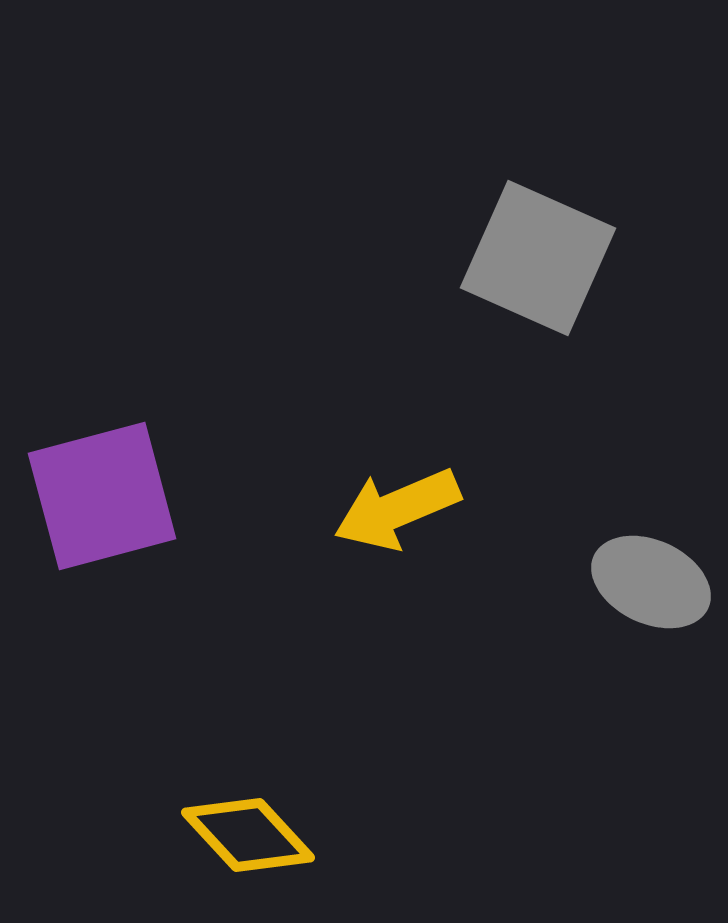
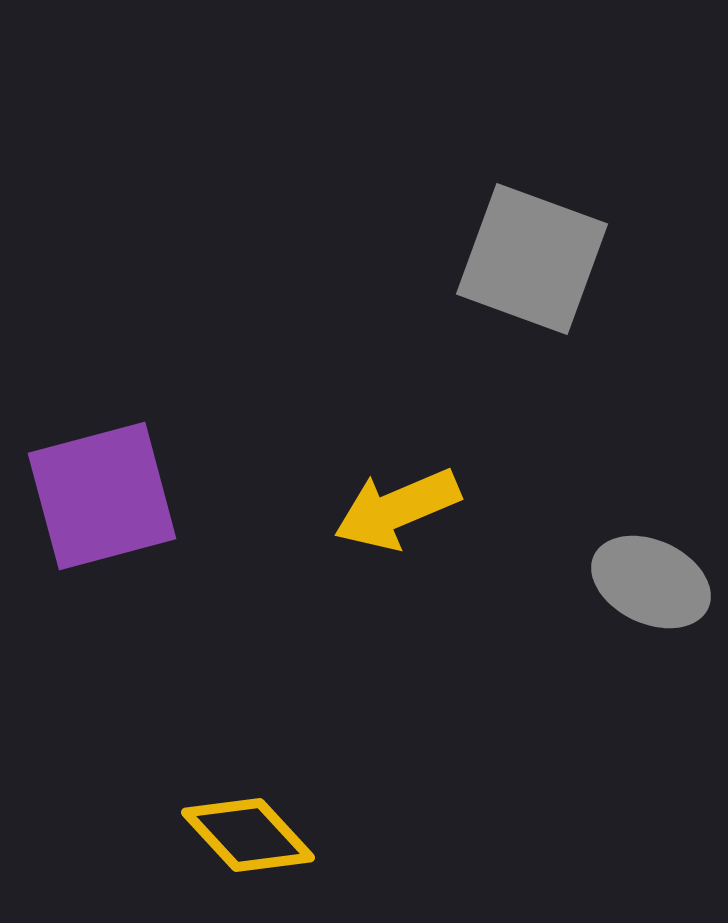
gray square: moved 6 px left, 1 px down; rotated 4 degrees counterclockwise
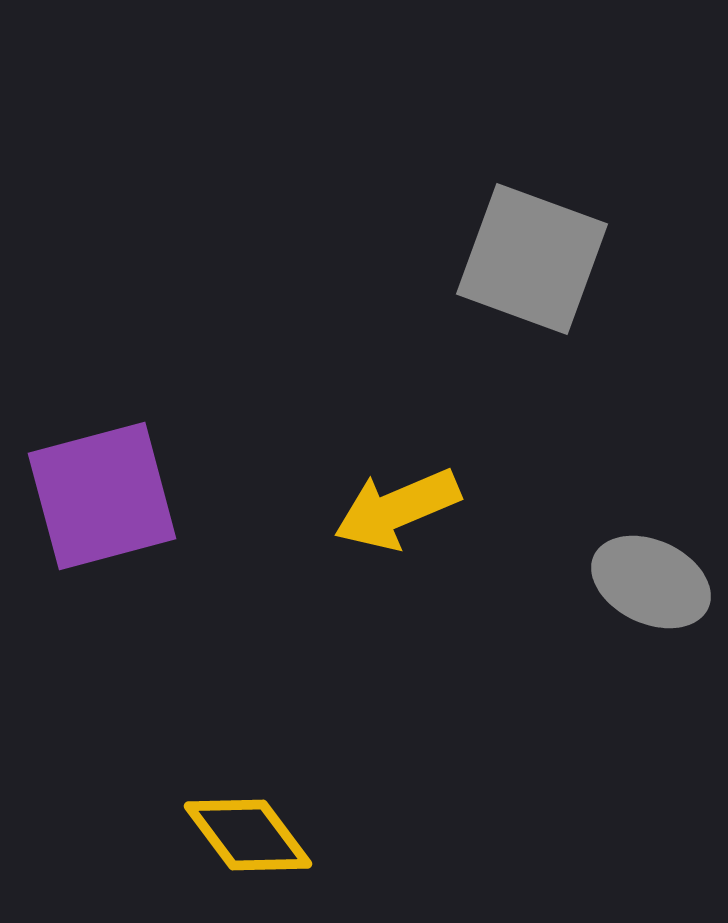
yellow diamond: rotated 6 degrees clockwise
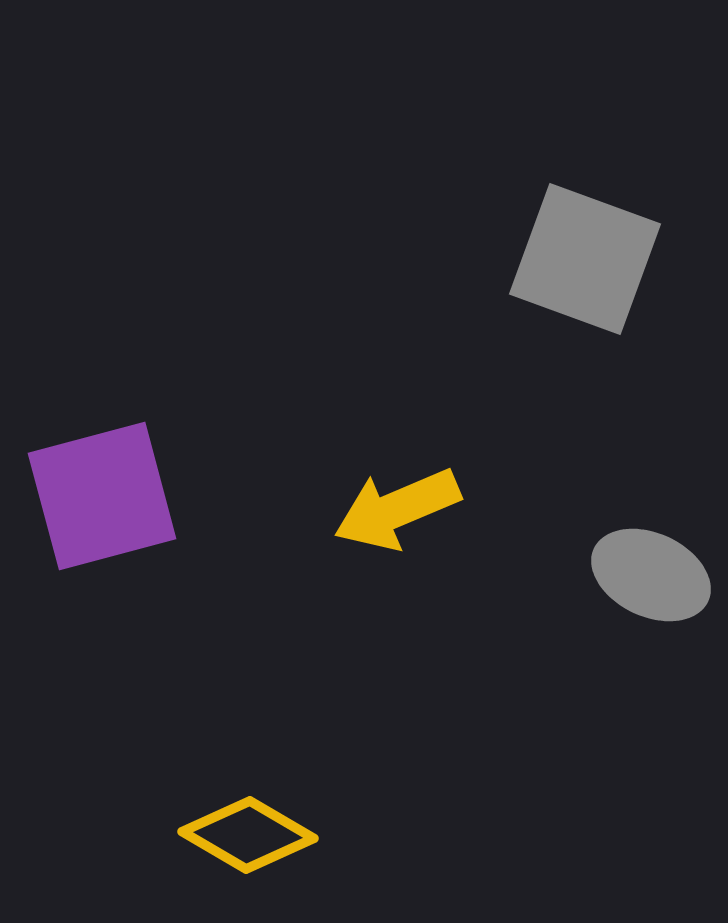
gray square: moved 53 px right
gray ellipse: moved 7 px up
yellow diamond: rotated 23 degrees counterclockwise
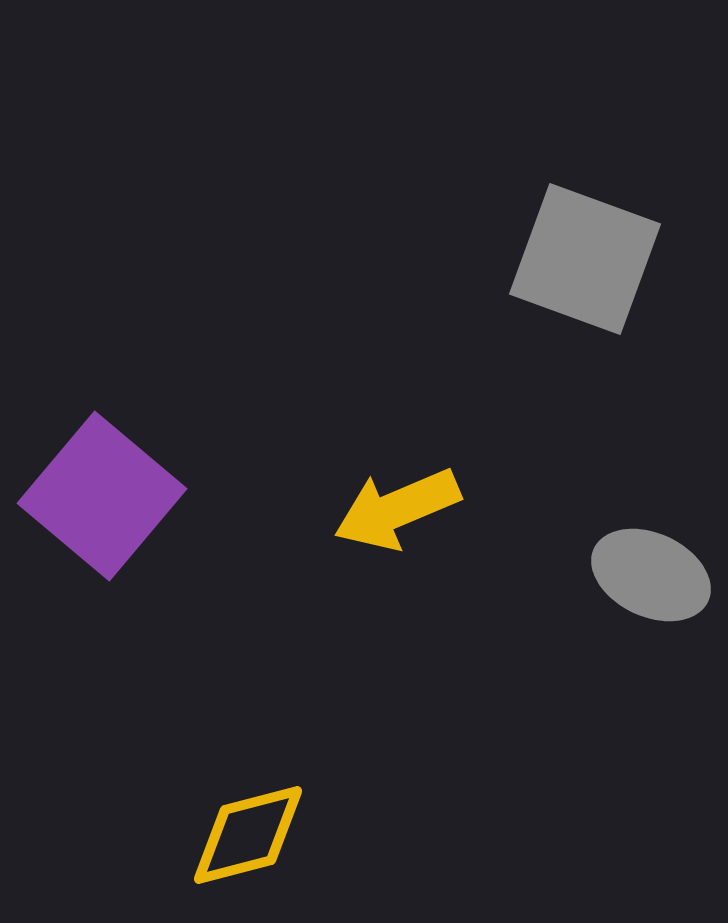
purple square: rotated 35 degrees counterclockwise
yellow diamond: rotated 45 degrees counterclockwise
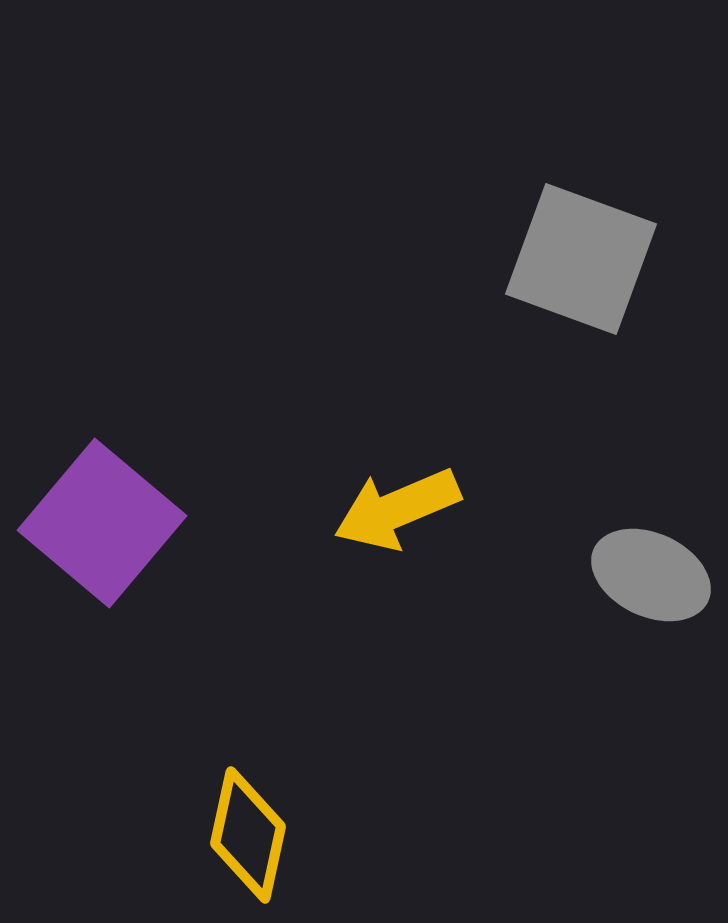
gray square: moved 4 px left
purple square: moved 27 px down
yellow diamond: rotated 63 degrees counterclockwise
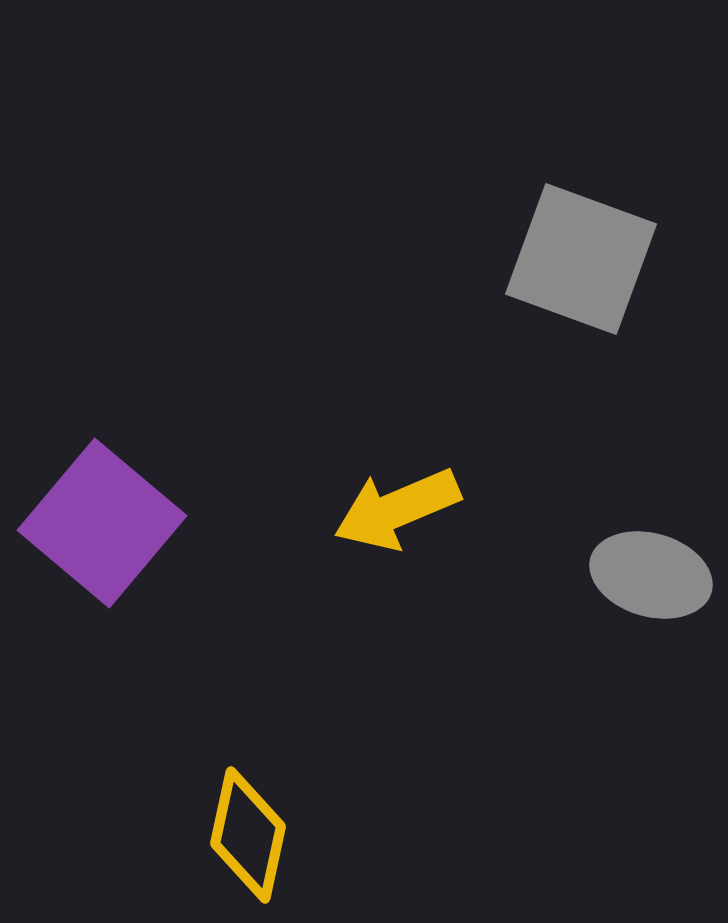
gray ellipse: rotated 9 degrees counterclockwise
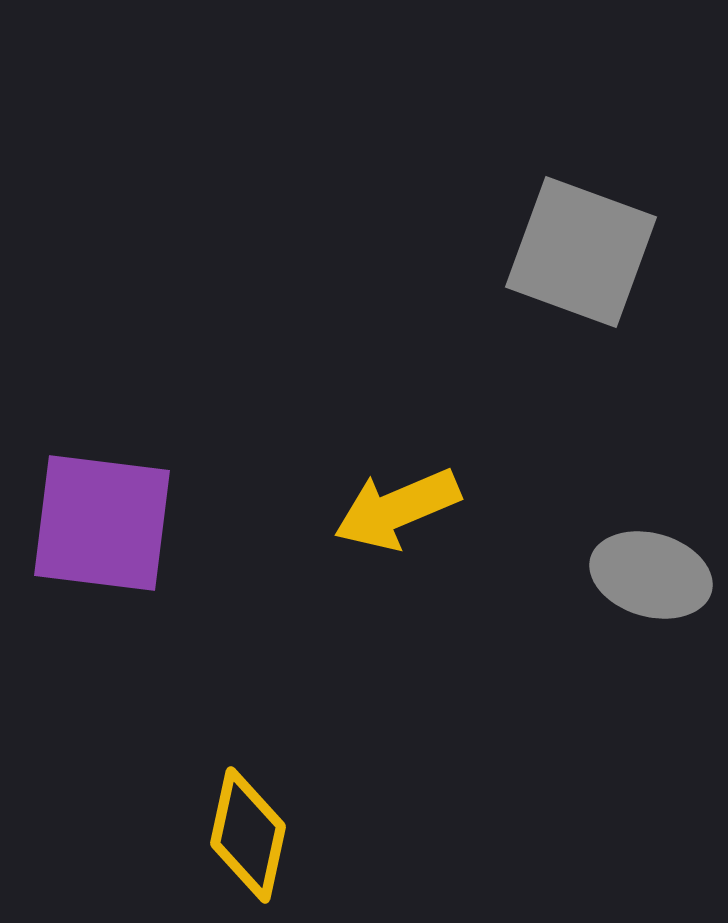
gray square: moved 7 px up
purple square: rotated 33 degrees counterclockwise
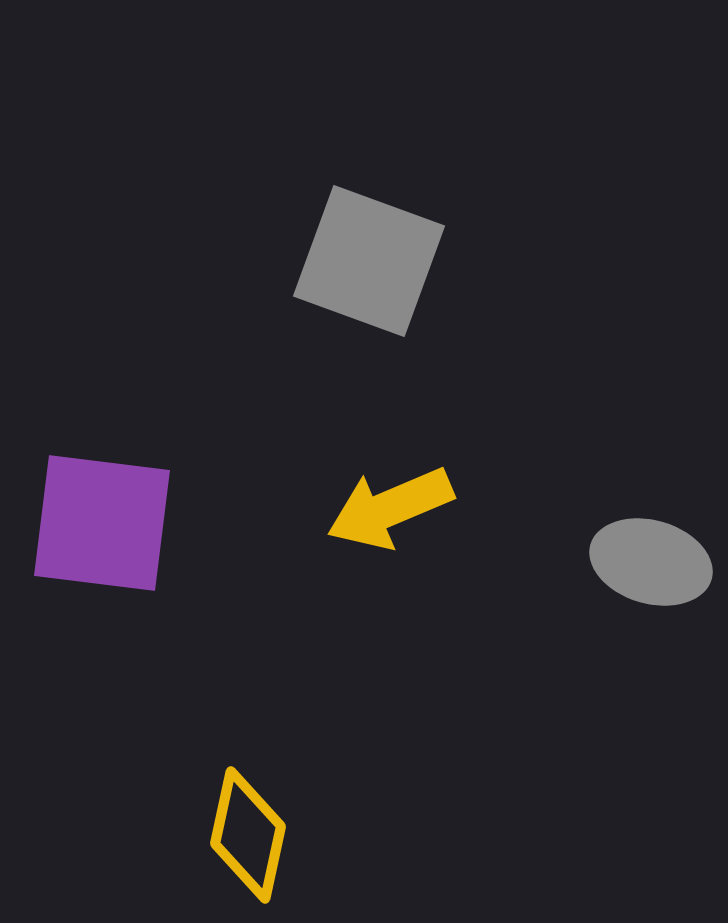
gray square: moved 212 px left, 9 px down
yellow arrow: moved 7 px left, 1 px up
gray ellipse: moved 13 px up
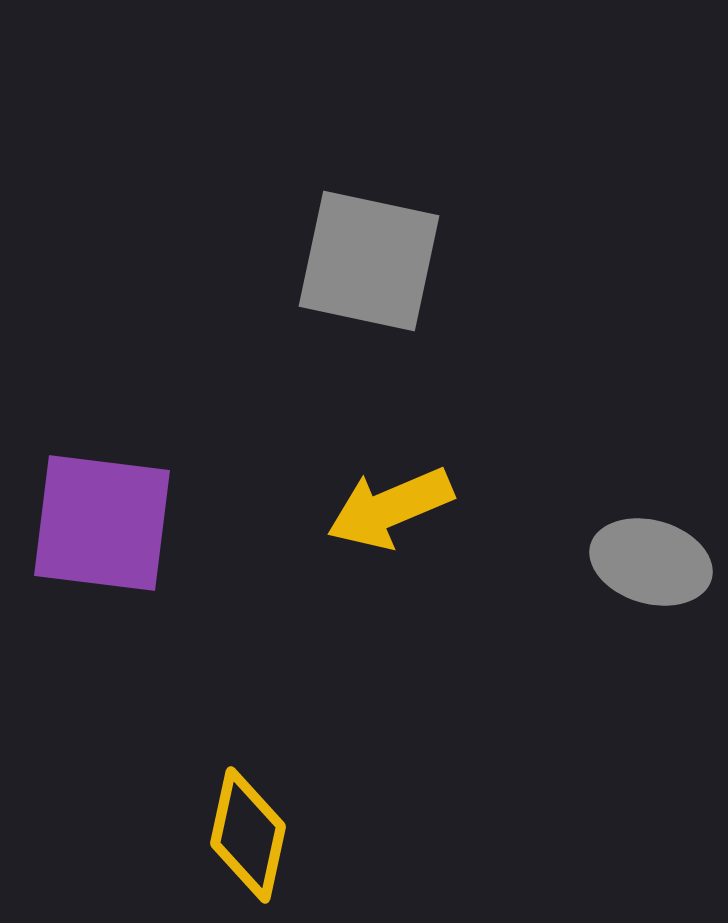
gray square: rotated 8 degrees counterclockwise
